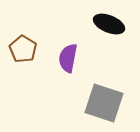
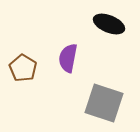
brown pentagon: moved 19 px down
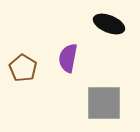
gray square: rotated 18 degrees counterclockwise
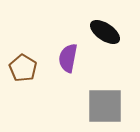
black ellipse: moved 4 px left, 8 px down; rotated 12 degrees clockwise
gray square: moved 1 px right, 3 px down
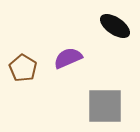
black ellipse: moved 10 px right, 6 px up
purple semicircle: rotated 56 degrees clockwise
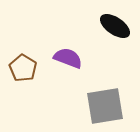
purple semicircle: rotated 44 degrees clockwise
gray square: rotated 9 degrees counterclockwise
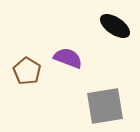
brown pentagon: moved 4 px right, 3 px down
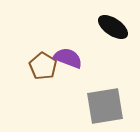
black ellipse: moved 2 px left, 1 px down
brown pentagon: moved 16 px right, 5 px up
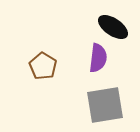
purple semicircle: moved 30 px right; rotated 76 degrees clockwise
gray square: moved 1 px up
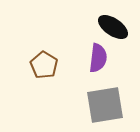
brown pentagon: moved 1 px right, 1 px up
